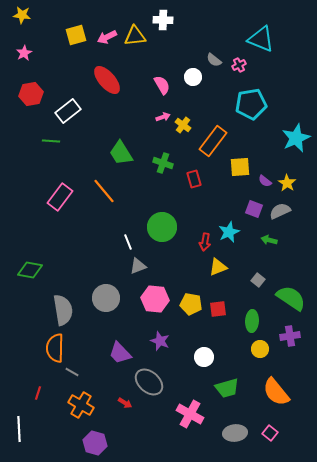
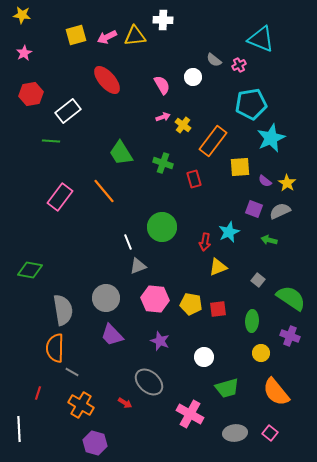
cyan star at (296, 138): moved 25 px left
purple cross at (290, 336): rotated 30 degrees clockwise
yellow circle at (260, 349): moved 1 px right, 4 px down
purple trapezoid at (120, 353): moved 8 px left, 18 px up
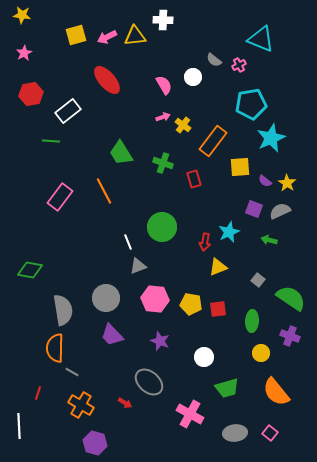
pink semicircle at (162, 85): moved 2 px right
orange line at (104, 191): rotated 12 degrees clockwise
white line at (19, 429): moved 3 px up
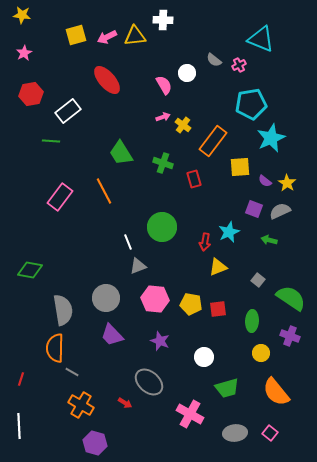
white circle at (193, 77): moved 6 px left, 4 px up
red line at (38, 393): moved 17 px left, 14 px up
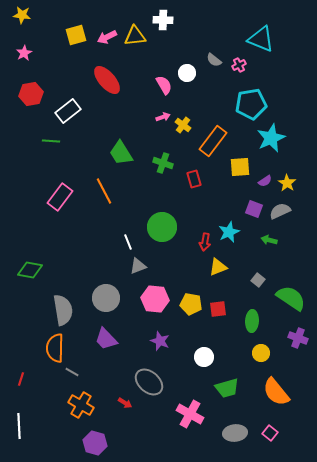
purple semicircle at (265, 181): rotated 72 degrees counterclockwise
purple trapezoid at (112, 335): moved 6 px left, 4 px down
purple cross at (290, 336): moved 8 px right, 2 px down
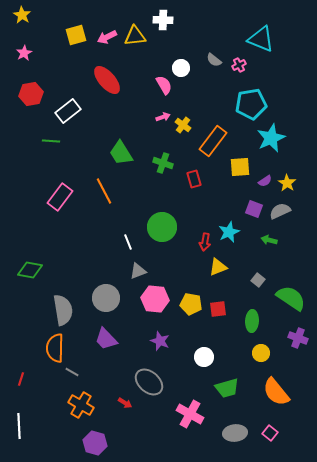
yellow star at (22, 15): rotated 24 degrees clockwise
white circle at (187, 73): moved 6 px left, 5 px up
gray triangle at (138, 266): moved 5 px down
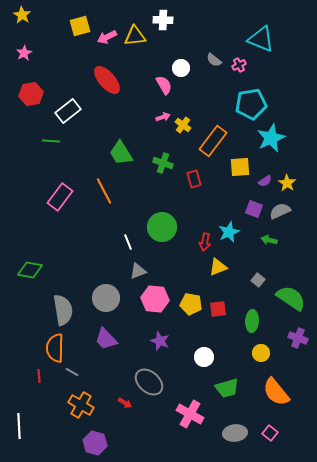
yellow square at (76, 35): moved 4 px right, 9 px up
red line at (21, 379): moved 18 px right, 3 px up; rotated 24 degrees counterclockwise
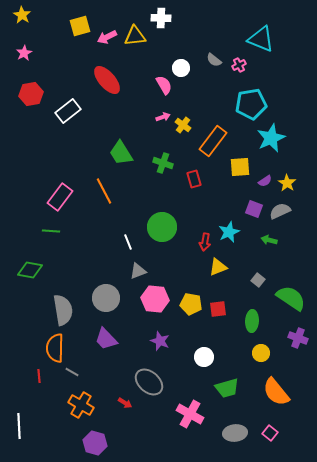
white cross at (163, 20): moved 2 px left, 2 px up
green line at (51, 141): moved 90 px down
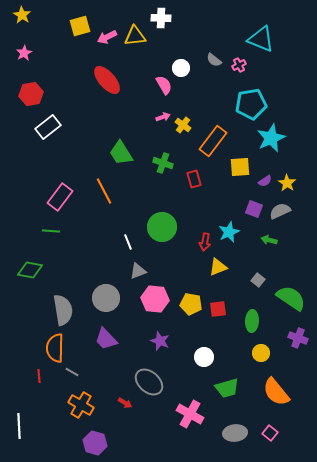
white rectangle at (68, 111): moved 20 px left, 16 px down
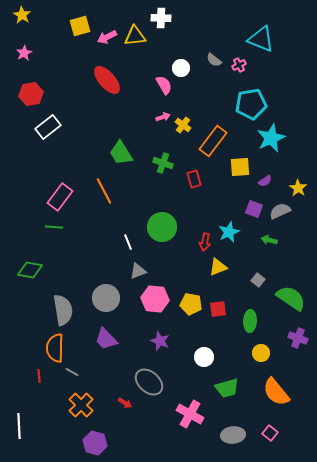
yellow star at (287, 183): moved 11 px right, 5 px down
green line at (51, 231): moved 3 px right, 4 px up
green ellipse at (252, 321): moved 2 px left
orange cross at (81, 405): rotated 15 degrees clockwise
gray ellipse at (235, 433): moved 2 px left, 2 px down
